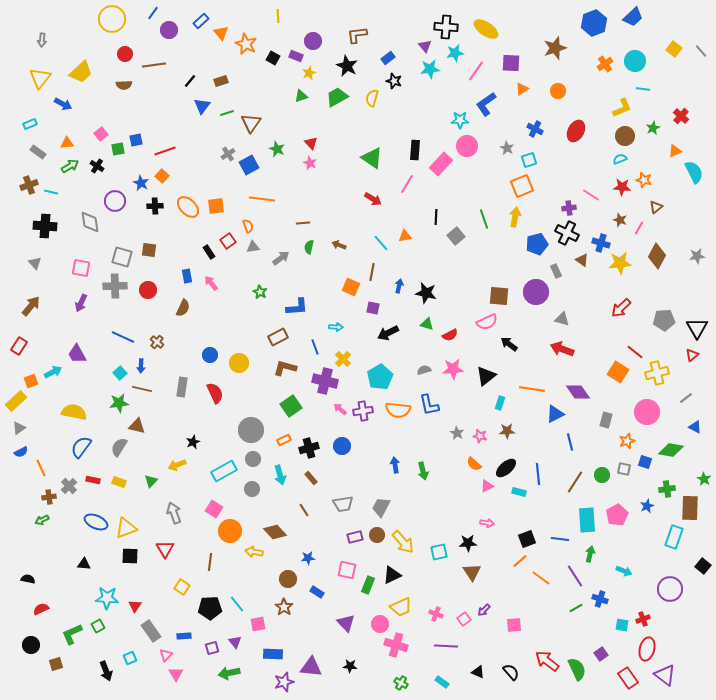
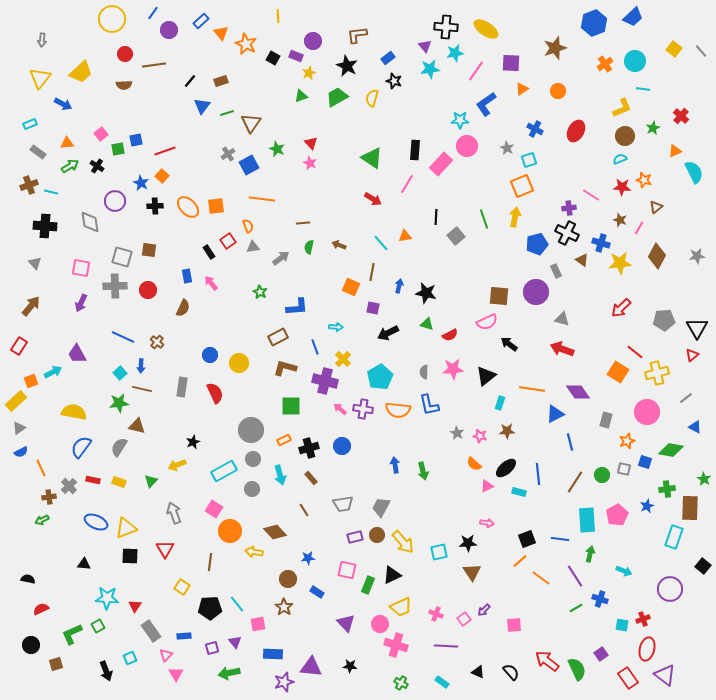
gray semicircle at (424, 370): moved 2 px down; rotated 72 degrees counterclockwise
green square at (291, 406): rotated 35 degrees clockwise
purple cross at (363, 411): moved 2 px up; rotated 18 degrees clockwise
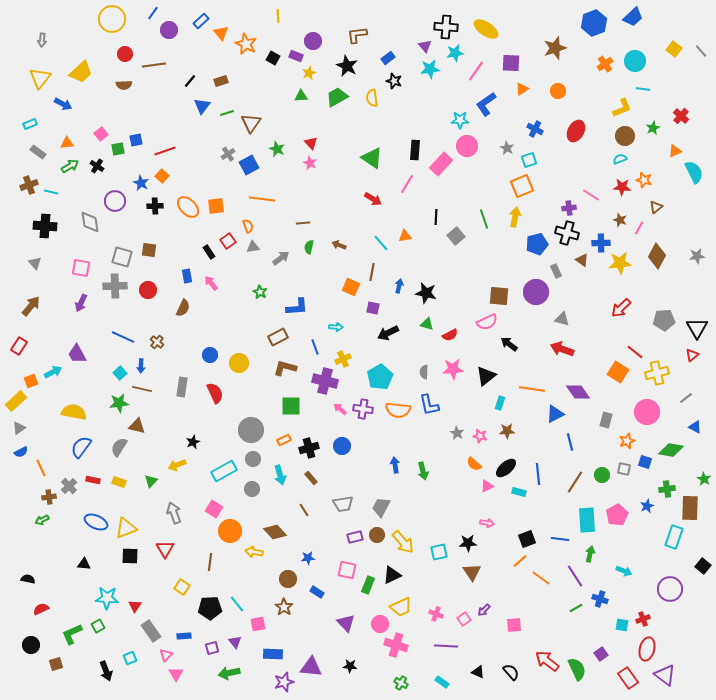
green triangle at (301, 96): rotated 16 degrees clockwise
yellow semicircle at (372, 98): rotated 24 degrees counterclockwise
black cross at (567, 233): rotated 10 degrees counterclockwise
blue cross at (601, 243): rotated 18 degrees counterclockwise
yellow cross at (343, 359): rotated 21 degrees clockwise
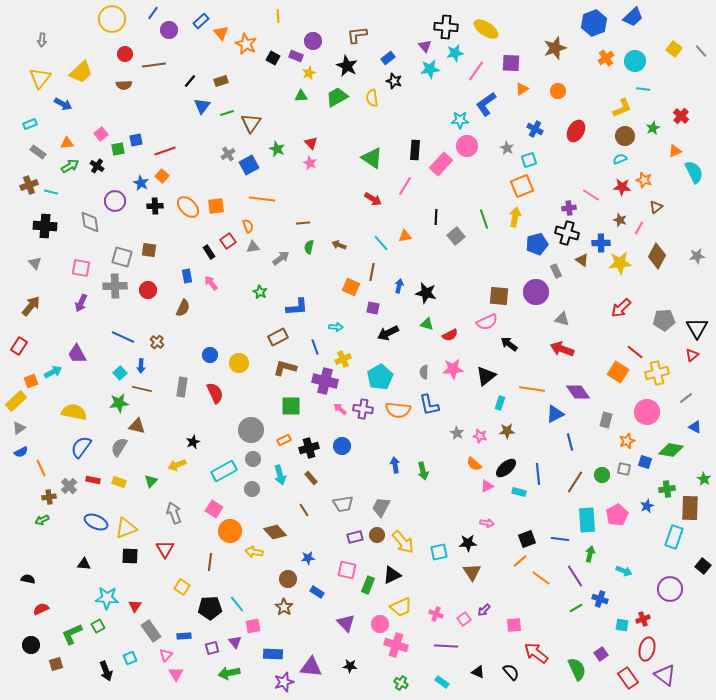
orange cross at (605, 64): moved 1 px right, 6 px up
pink line at (407, 184): moved 2 px left, 2 px down
pink square at (258, 624): moved 5 px left, 2 px down
red arrow at (547, 661): moved 11 px left, 8 px up
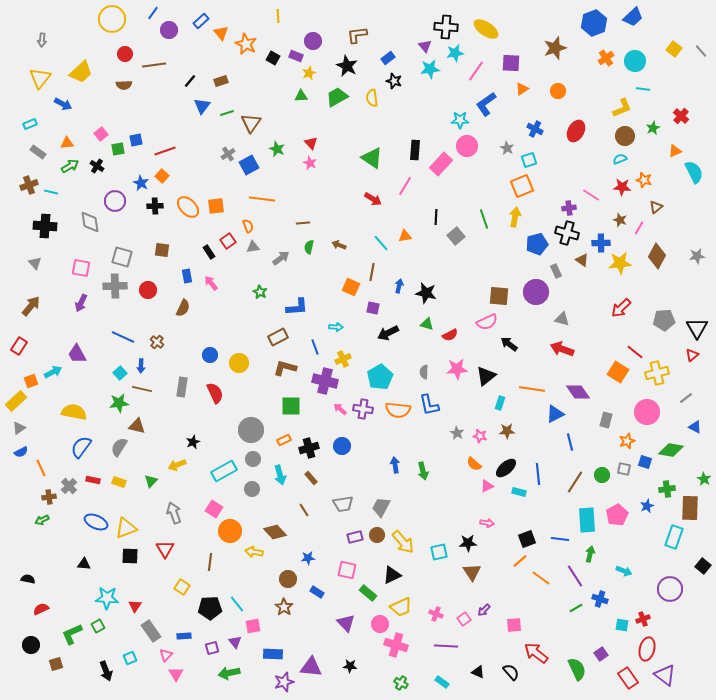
brown square at (149, 250): moved 13 px right
pink star at (453, 369): moved 4 px right
green rectangle at (368, 585): moved 8 px down; rotated 72 degrees counterclockwise
